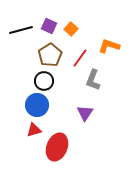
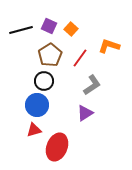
gray L-shape: moved 1 px left, 5 px down; rotated 145 degrees counterclockwise
purple triangle: rotated 24 degrees clockwise
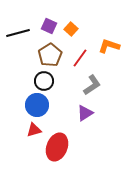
black line: moved 3 px left, 3 px down
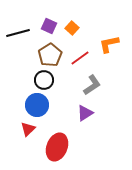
orange square: moved 1 px right, 1 px up
orange L-shape: moved 2 px up; rotated 30 degrees counterclockwise
red line: rotated 18 degrees clockwise
black circle: moved 1 px up
red triangle: moved 6 px left, 1 px up; rotated 28 degrees counterclockwise
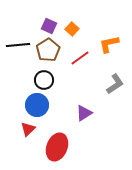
orange square: moved 1 px down
black line: moved 12 px down; rotated 10 degrees clockwise
brown pentagon: moved 2 px left, 5 px up
gray L-shape: moved 23 px right, 1 px up
purple triangle: moved 1 px left
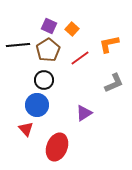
gray L-shape: moved 1 px left, 1 px up; rotated 10 degrees clockwise
red triangle: moved 2 px left; rotated 28 degrees counterclockwise
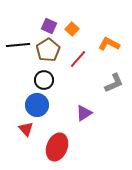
orange L-shape: rotated 40 degrees clockwise
red line: moved 2 px left, 1 px down; rotated 12 degrees counterclockwise
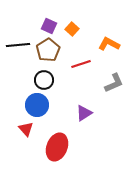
red line: moved 3 px right, 5 px down; rotated 30 degrees clockwise
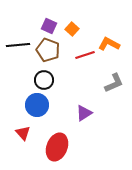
brown pentagon: rotated 20 degrees counterclockwise
red line: moved 4 px right, 9 px up
red triangle: moved 3 px left, 4 px down
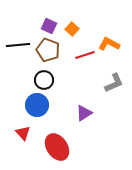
red ellipse: rotated 56 degrees counterclockwise
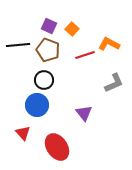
purple triangle: rotated 36 degrees counterclockwise
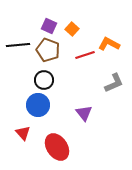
blue circle: moved 1 px right
